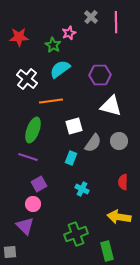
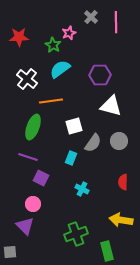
green ellipse: moved 3 px up
purple square: moved 2 px right, 6 px up; rotated 35 degrees counterclockwise
yellow arrow: moved 2 px right, 3 px down
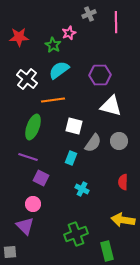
gray cross: moved 2 px left, 3 px up; rotated 24 degrees clockwise
cyan semicircle: moved 1 px left, 1 px down
orange line: moved 2 px right, 1 px up
white square: rotated 30 degrees clockwise
yellow arrow: moved 2 px right
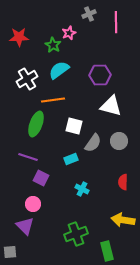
white cross: rotated 20 degrees clockwise
green ellipse: moved 3 px right, 3 px up
cyan rectangle: moved 1 px down; rotated 48 degrees clockwise
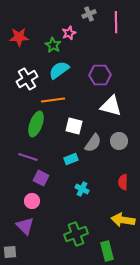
pink circle: moved 1 px left, 3 px up
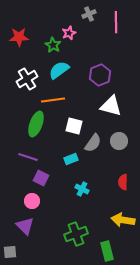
purple hexagon: rotated 20 degrees counterclockwise
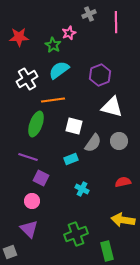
white triangle: moved 1 px right, 1 px down
red semicircle: rotated 77 degrees clockwise
purple triangle: moved 4 px right, 3 px down
gray square: rotated 16 degrees counterclockwise
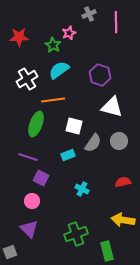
purple hexagon: rotated 20 degrees counterclockwise
cyan rectangle: moved 3 px left, 4 px up
